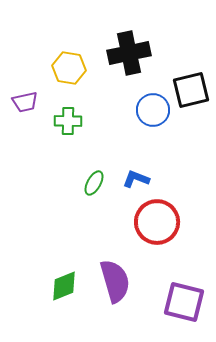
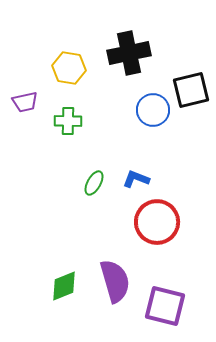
purple square: moved 19 px left, 4 px down
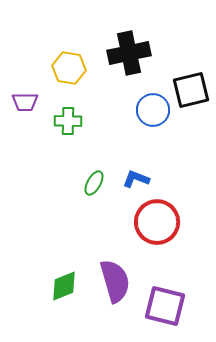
purple trapezoid: rotated 12 degrees clockwise
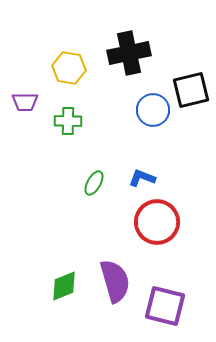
blue L-shape: moved 6 px right, 1 px up
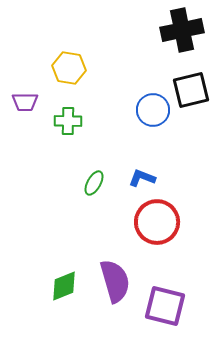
black cross: moved 53 px right, 23 px up
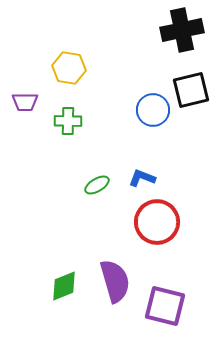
green ellipse: moved 3 px right, 2 px down; rotated 30 degrees clockwise
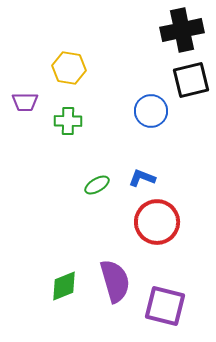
black square: moved 10 px up
blue circle: moved 2 px left, 1 px down
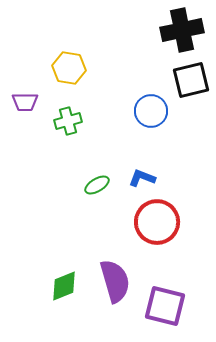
green cross: rotated 16 degrees counterclockwise
